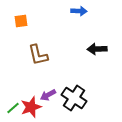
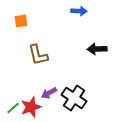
purple arrow: moved 1 px right, 2 px up
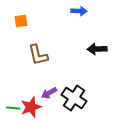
green line: rotated 48 degrees clockwise
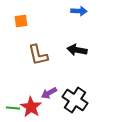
black arrow: moved 20 px left, 1 px down; rotated 12 degrees clockwise
black cross: moved 1 px right, 2 px down
red star: rotated 20 degrees counterclockwise
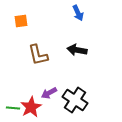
blue arrow: moved 1 px left, 2 px down; rotated 63 degrees clockwise
red star: rotated 10 degrees clockwise
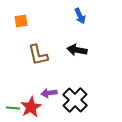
blue arrow: moved 2 px right, 3 px down
purple arrow: rotated 21 degrees clockwise
black cross: rotated 10 degrees clockwise
